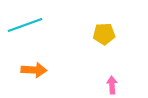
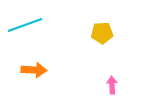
yellow pentagon: moved 2 px left, 1 px up
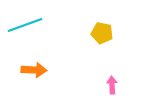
yellow pentagon: rotated 15 degrees clockwise
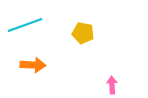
yellow pentagon: moved 19 px left
orange arrow: moved 1 px left, 5 px up
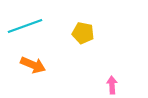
cyan line: moved 1 px down
orange arrow: rotated 20 degrees clockwise
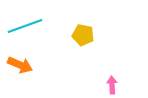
yellow pentagon: moved 2 px down
orange arrow: moved 13 px left
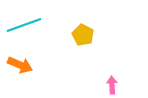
cyan line: moved 1 px left, 1 px up
yellow pentagon: rotated 15 degrees clockwise
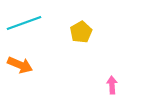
cyan line: moved 2 px up
yellow pentagon: moved 2 px left, 3 px up; rotated 15 degrees clockwise
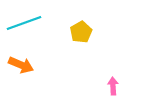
orange arrow: moved 1 px right
pink arrow: moved 1 px right, 1 px down
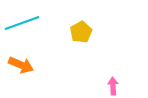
cyan line: moved 2 px left
